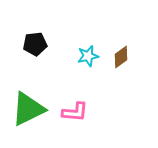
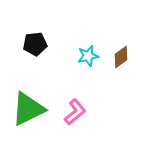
pink L-shape: rotated 44 degrees counterclockwise
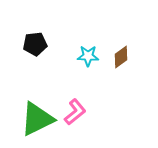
cyan star: rotated 15 degrees clockwise
green triangle: moved 9 px right, 10 px down
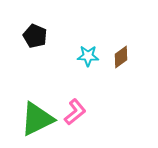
black pentagon: moved 8 px up; rotated 30 degrees clockwise
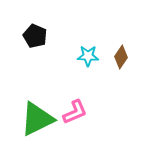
brown diamond: rotated 20 degrees counterclockwise
pink L-shape: rotated 16 degrees clockwise
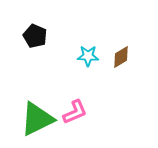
brown diamond: rotated 25 degrees clockwise
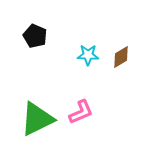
cyan star: moved 1 px up
pink L-shape: moved 6 px right
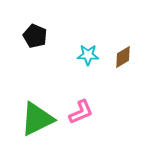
brown diamond: moved 2 px right
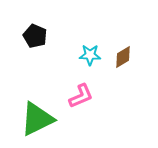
cyan star: moved 2 px right
pink L-shape: moved 16 px up
